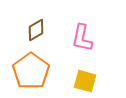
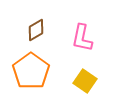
yellow square: rotated 20 degrees clockwise
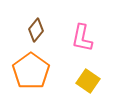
brown diamond: rotated 20 degrees counterclockwise
yellow square: moved 3 px right
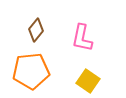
orange pentagon: rotated 30 degrees clockwise
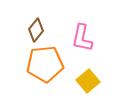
orange pentagon: moved 14 px right, 7 px up
yellow square: rotated 15 degrees clockwise
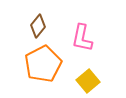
brown diamond: moved 2 px right, 4 px up
orange pentagon: moved 2 px left; rotated 21 degrees counterclockwise
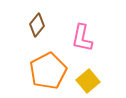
brown diamond: moved 1 px left, 1 px up
orange pentagon: moved 5 px right, 7 px down
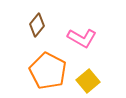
pink L-shape: rotated 72 degrees counterclockwise
orange pentagon: rotated 18 degrees counterclockwise
